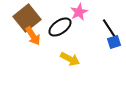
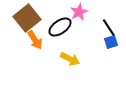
orange arrow: moved 2 px right, 4 px down
blue square: moved 3 px left
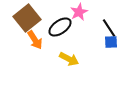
blue square: rotated 16 degrees clockwise
yellow arrow: moved 1 px left
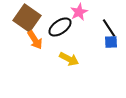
brown square: rotated 16 degrees counterclockwise
